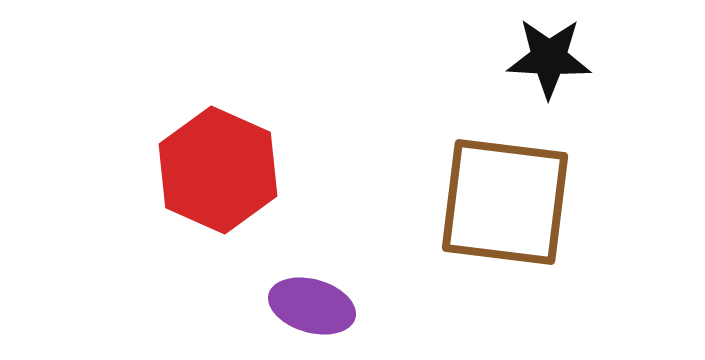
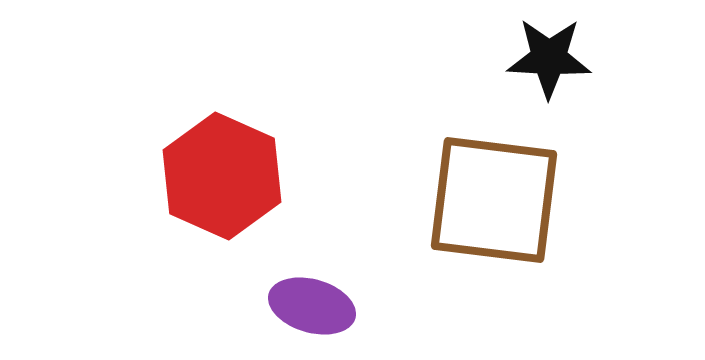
red hexagon: moved 4 px right, 6 px down
brown square: moved 11 px left, 2 px up
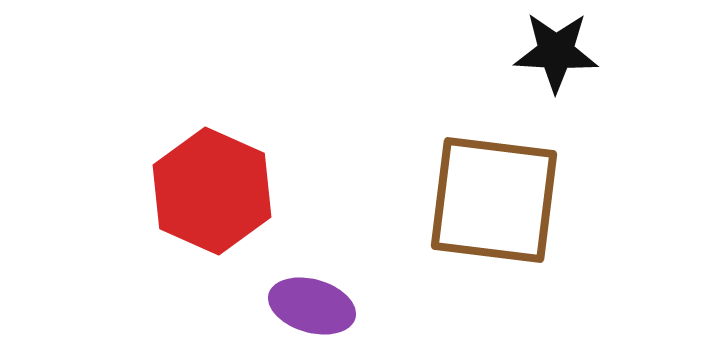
black star: moved 7 px right, 6 px up
red hexagon: moved 10 px left, 15 px down
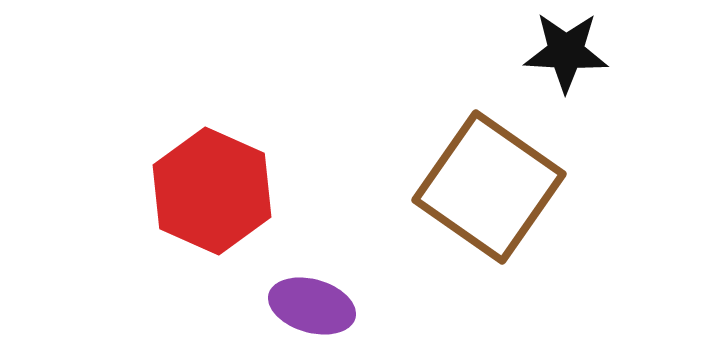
black star: moved 10 px right
brown square: moved 5 px left, 13 px up; rotated 28 degrees clockwise
